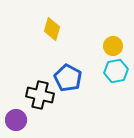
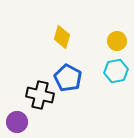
yellow diamond: moved 10 px right, 8 px down
yellow circle: moved 4 px right, 5 px up
purple circle: moved 1 px right, 2 px down
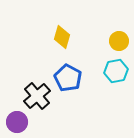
yellow circle: moved 2 px right
black cross: moved 3 px left, 1 px down; rotated 36 degrees clockwise
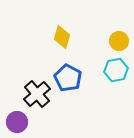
cyan hexagon: moved 1 px up
black cross: moved 2 px up
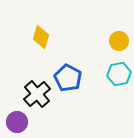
yellow diamond: moved 21 px left
cyan hexagon: moved 3 px right, 4 px down
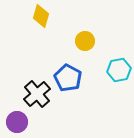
yellow diamond: moved 21 px up
yellow circle: moved 34 px left
cyan hexagon: moved 4 px up
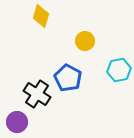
black cross: rotated 16 degrees counterclockwise
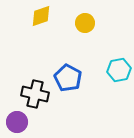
yellow diamond: rotated 55 degrees clockwise
yellow circle: moved 18 px up
black cross: moved 2 px left; rotated 20 degrees counterclockwise
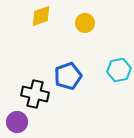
blue pentagon: moved 2 px up; rotated 24 degrees clockwise
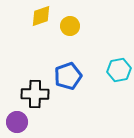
yellow circle: moved 15 px left, 3 px down
black cross: rotated 12 degrees counterclockwise
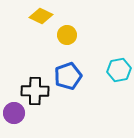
yellow diamond: rotated 45 degrees clockwise
yellow circle: moved 3 px left, 9 px down
black cross: moved 3 px up
purple circle: moved 3 px left, 9 px up
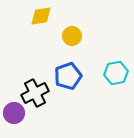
yellow diamond: rotated 35 degrees counterclockwise
yellow circle: moved 5 px right, 1 px down
cyan hexagon: moved 3 px left, 3 px down
black cross: moved 2 px down; rotated 28 degrees counterclockwise
